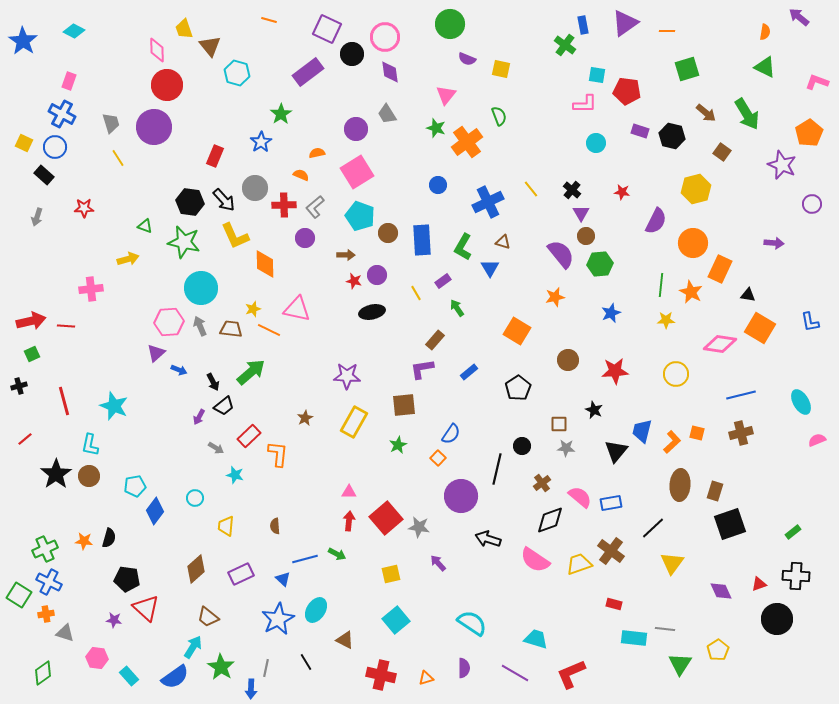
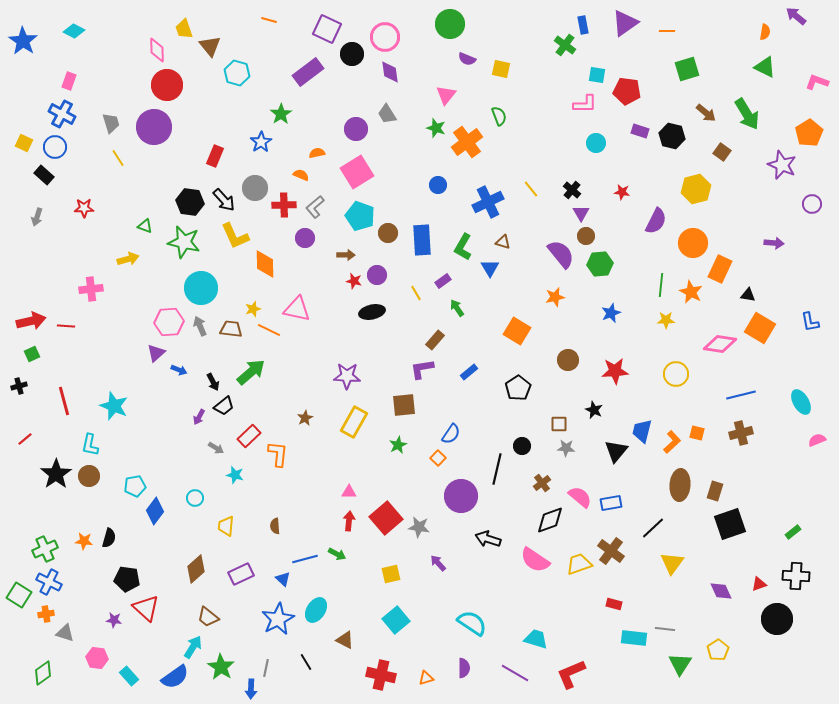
purple arrow at (799, 17): moved 3 px left, 1 px up
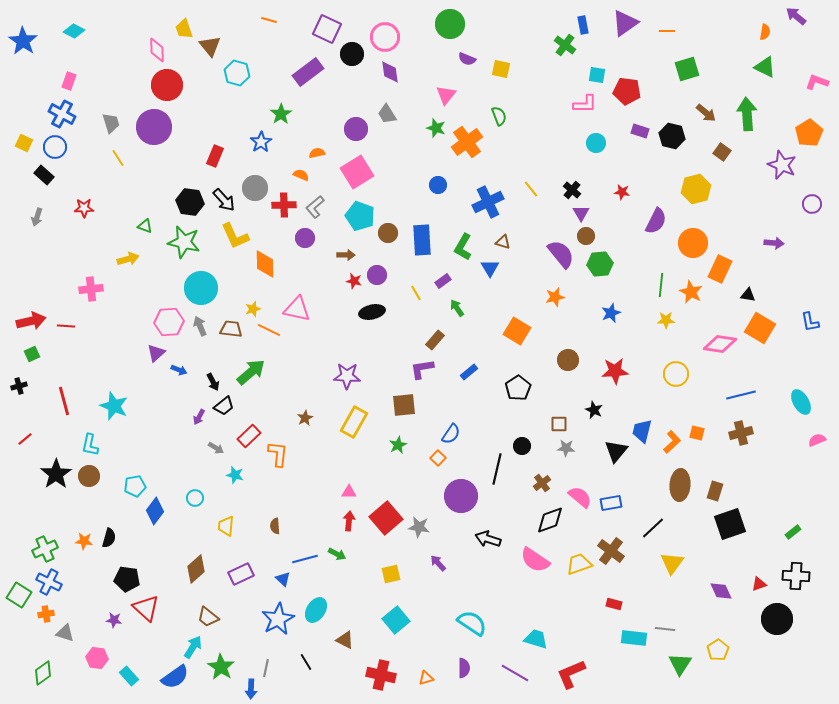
green arrow at (747, 114): rotated 152 degrees counterclockwise
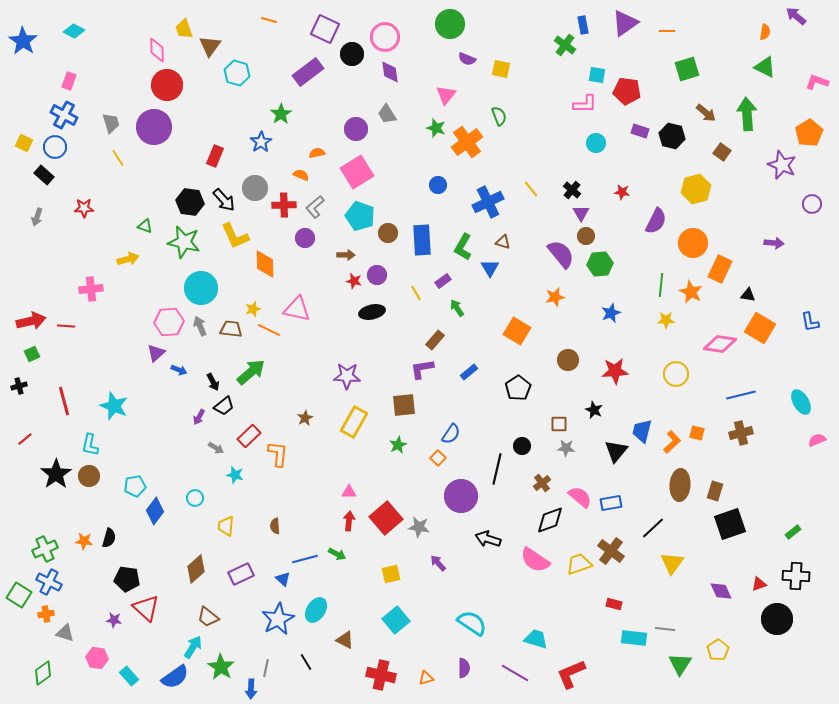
purple square at (327, 29): moved 2 px left
brown triangle at (210, 46): rotated 15 degrees clockwise
blue cross at (62, 114): moved 2 px right, 1 px down
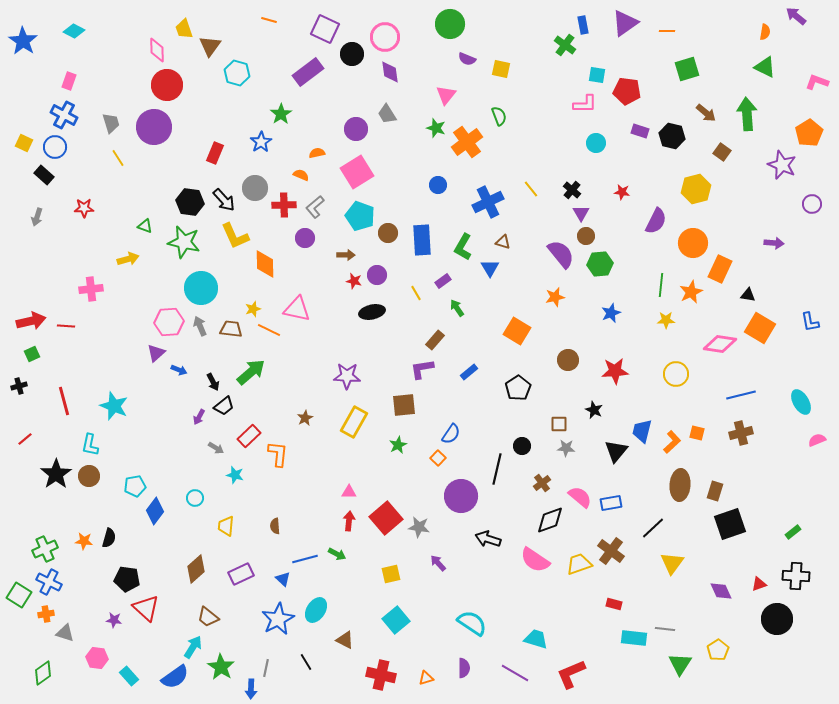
red rectangle at (215, 156): moved 3 px up
orange star at (691, 292): rotated 20 degrees clockwise
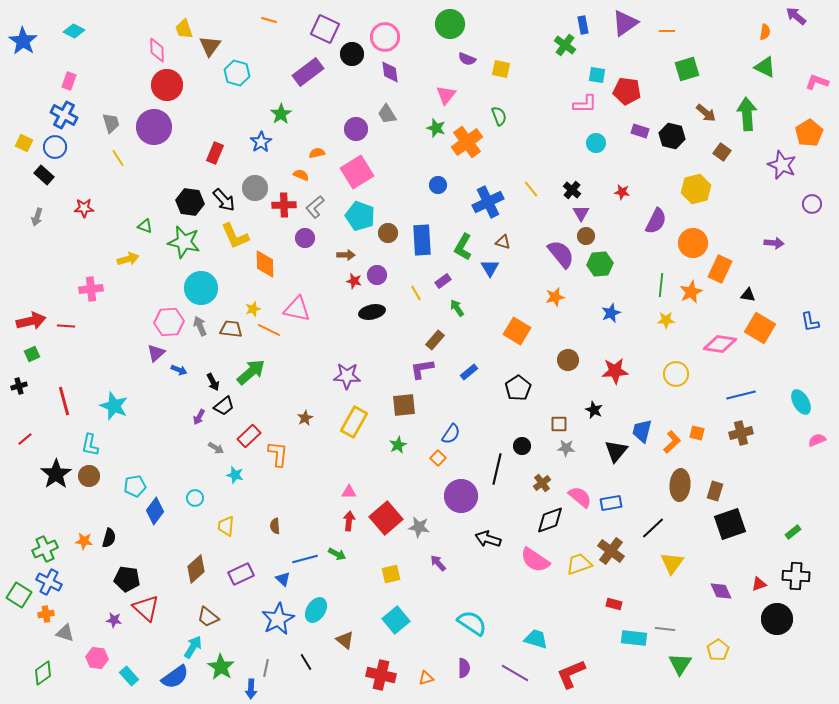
brown triangle at (345, 640): rotated 12 degrees clockwise
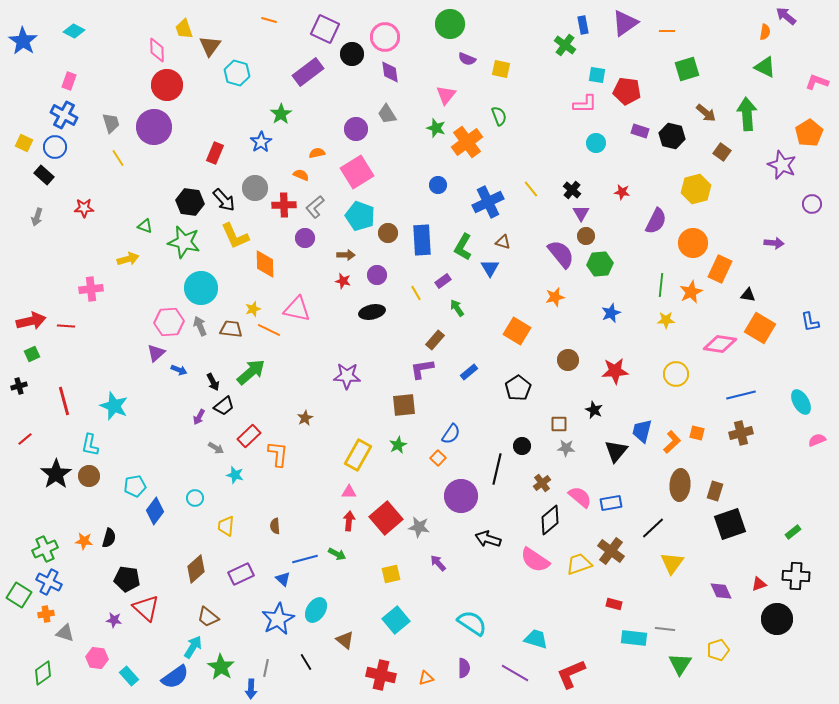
purple arrow at (796, 16): moved 10 px left
red star at (354, 281): moved 11 px left
yellow rectangle at (354, 422): moved 4 px right, 33 px down
black diamond at (550, 520): rotated 20 degrees counterclockwise
yellow pentagon at (718, 650): rotated 15 degrees clockwise
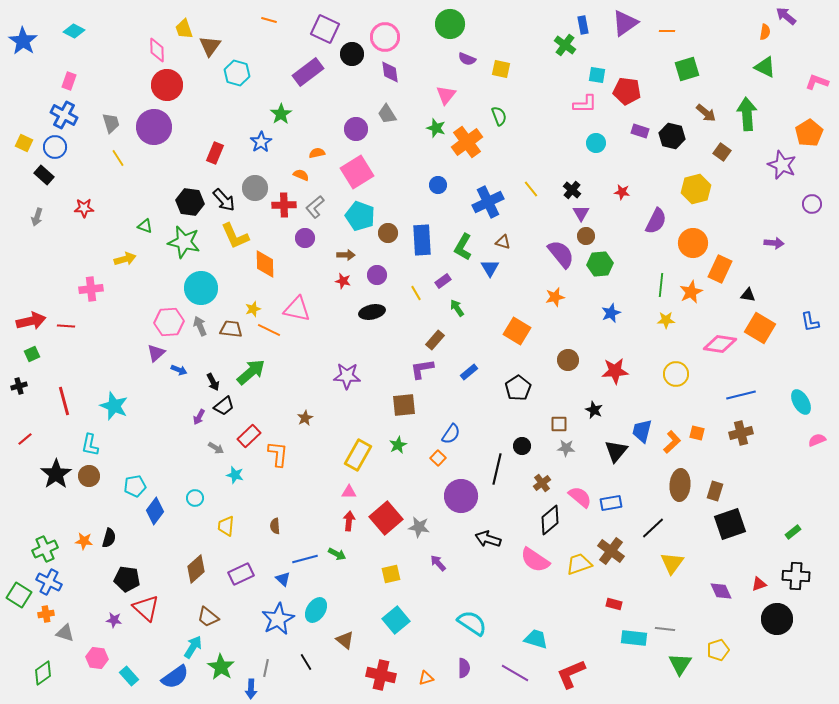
yellow arrow at (128, 259): moved 3 px left
